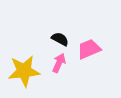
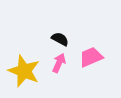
pink trapezoid: moved 2 px right, 8 px down
yellow star: rotated 28 degrees clockwise
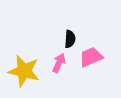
black semicircle: moved 10 px right; rotated 66 degrees clockwise
yellow star: rotated 8 degrees counterclockwise
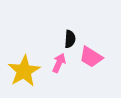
pink trapezoid: rotated 125 degrees counterclockwise
yellow star: rotated 28 degrees clockwise
